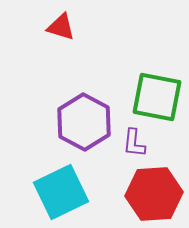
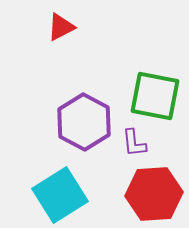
red triangle: rotated 44 degrees counterclockwise
green square: moved 2 px left, 1 px up
purple L-shape: rotated 12 degrees counterclockwise
cyan square: moved 1 px left, 3 px down; rotated 6 degrees counterclockwise
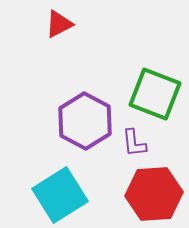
red triangle: moved 2 px left, 3 px up
green square: moved 2 px up; rotated 10 degrees clockwise
purple hexagon: moved 1 px right, 1 px up
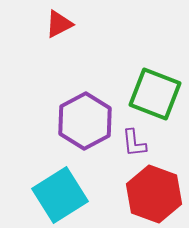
purple hexagon: rotated 4 degrees clockwise
red hexagon: rotated 24 degrees clockwise
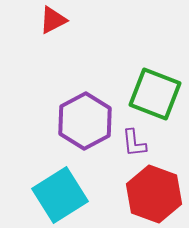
red triangle: moved 6 px left, 4 px up
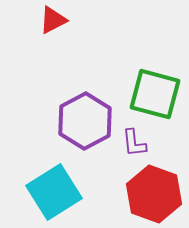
green square: rotated 6 degrees counterclockwise
cyan square: moved 6 px left, 3 px up
